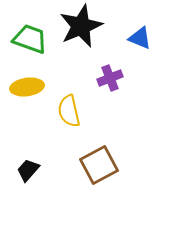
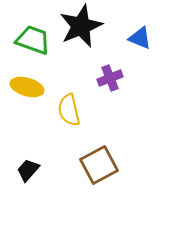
green trapezoid: moved 3 px right, 1 px down
yellow ellipse: rotated 24 degrees clockwise
yellow semicircle: moved 1 px up
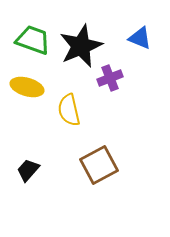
black star: moved 20 px down
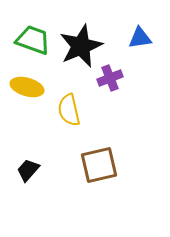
blue triangle: rotated 30 degrees counterclockwise
brown square: rotated 15 degrees clockwise
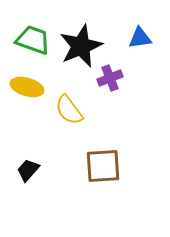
yellow semicircle: rotated 24 degrees counterclockwise
brown square: moved 4 px right, 1 px down; rotated 9 degrees clockwise
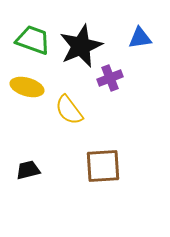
black trapezoid: rotated 35 degrees clockwise
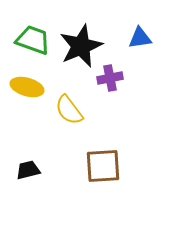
purple cross: rotated 10 degrees clockwise
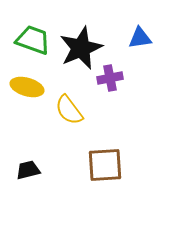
black star: moved 2 px down
brown square: moved 2 px right, 1 px up
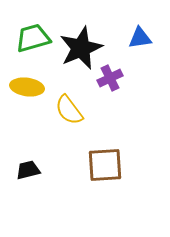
green trapezoid: moved 2 px up; rotated 36 degrees counterclockwise
purple cross: rotated 15 degrees counterclockwise
yellow ellipse: rotated 8 degrees counterclockwise
